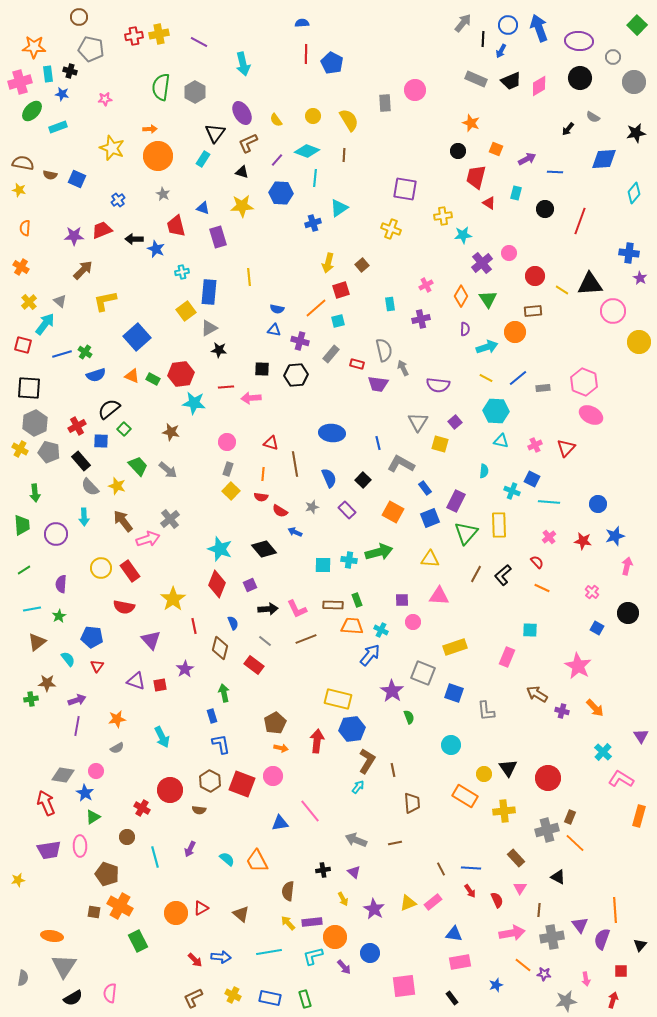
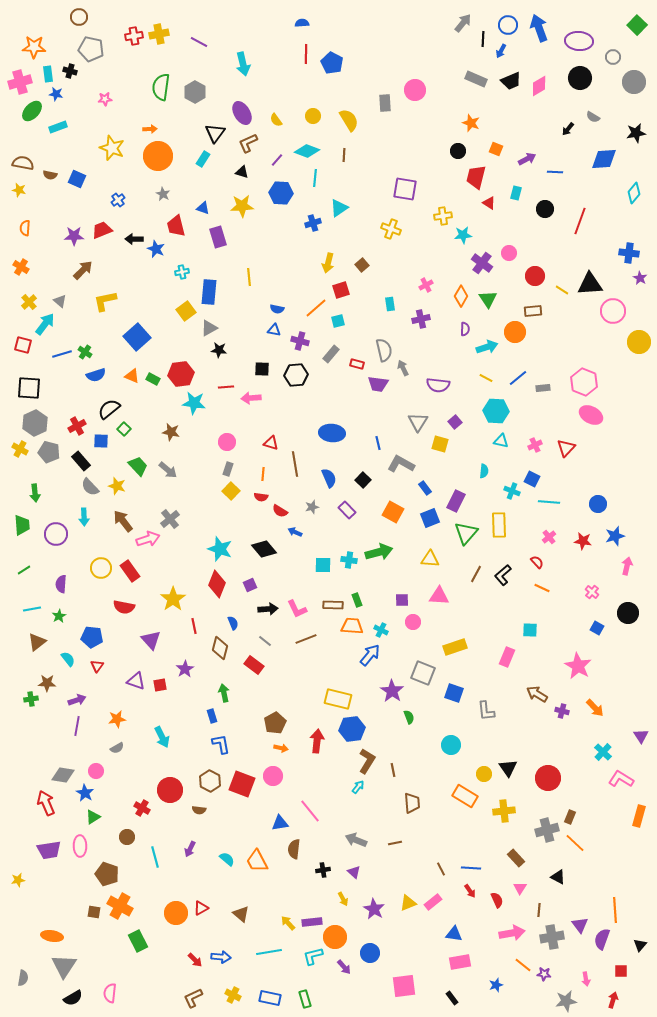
blue star at (62, 94): moved 6 px left
purple cross at (482, 263): rotated 15 degrees counterclockwise
brown semicircle at (288, 891): moved 6 px right, 42 px up
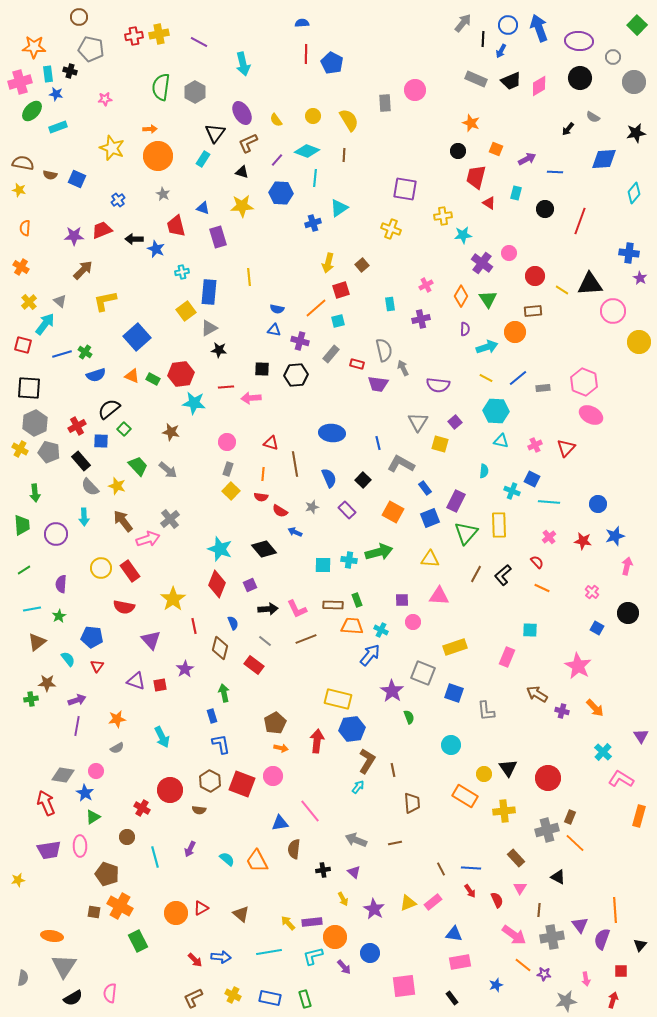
pink arrow at (512, 933): moved 2 px right, 2 px down; rotated 45 degrees clockwise
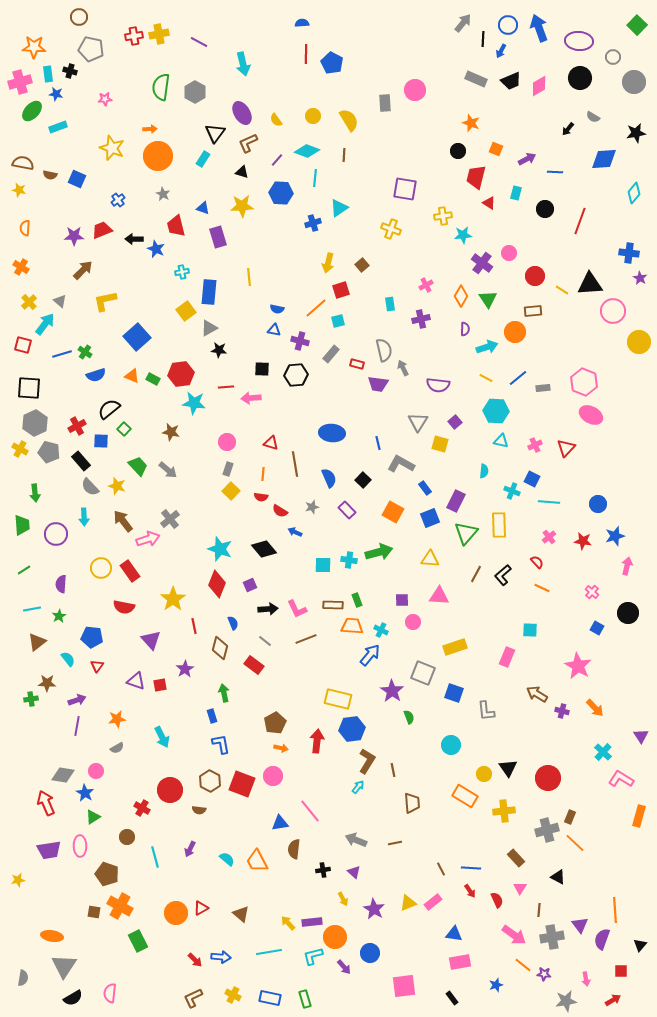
red arrow at (613, 1000): rotated 42 degrees clockwise
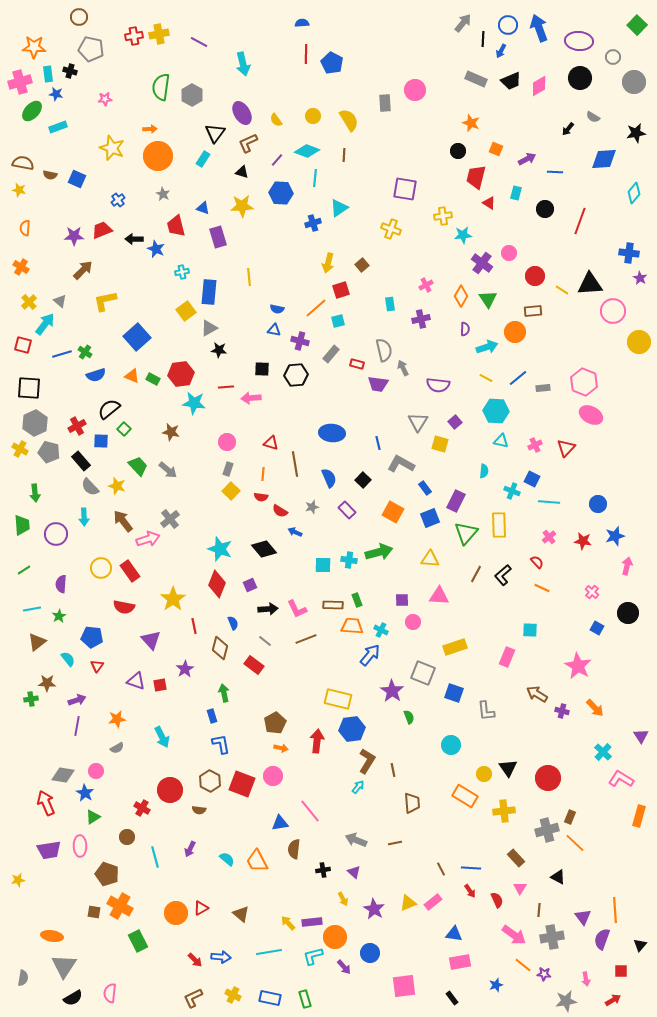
gray hexagon at (195, 92): moved 3 px left, 3 px down
purple triangle at (580, 925): moved 3 px right, 8 px up
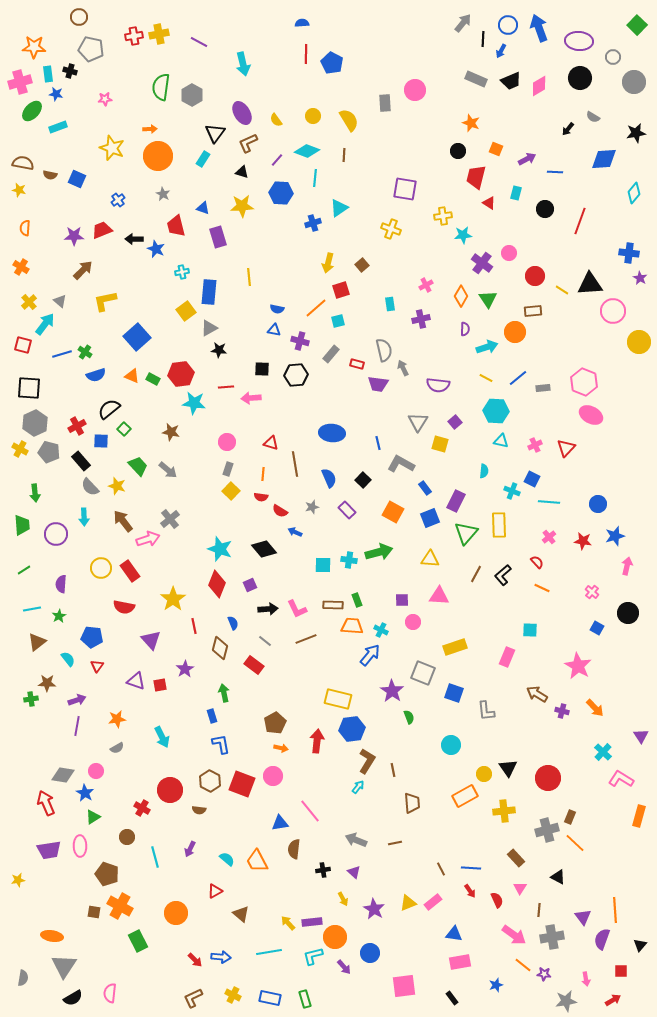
orange rectangle at (465, 796): rotated 60 degrees counterclockwise
red triangle at (201, 908): moved 14 px right, 17 px up
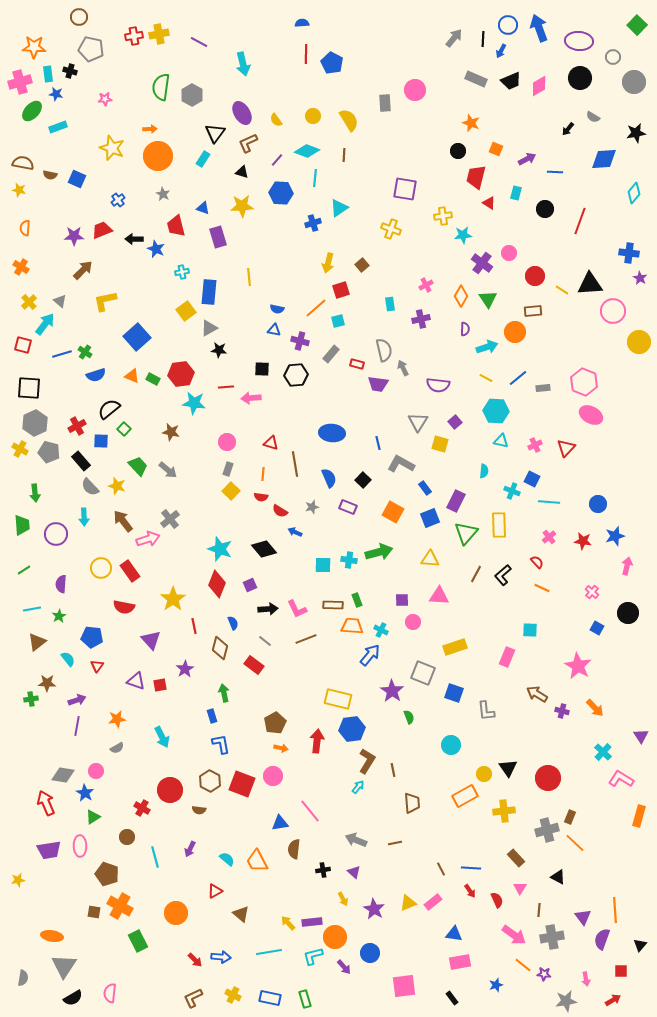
gray arrow at (463, 23): moved 9 px left, 15 px down
purple rectangle at (347, 510): moved 1 px right, 3 px up; rotated 24 degrees counterclockwise
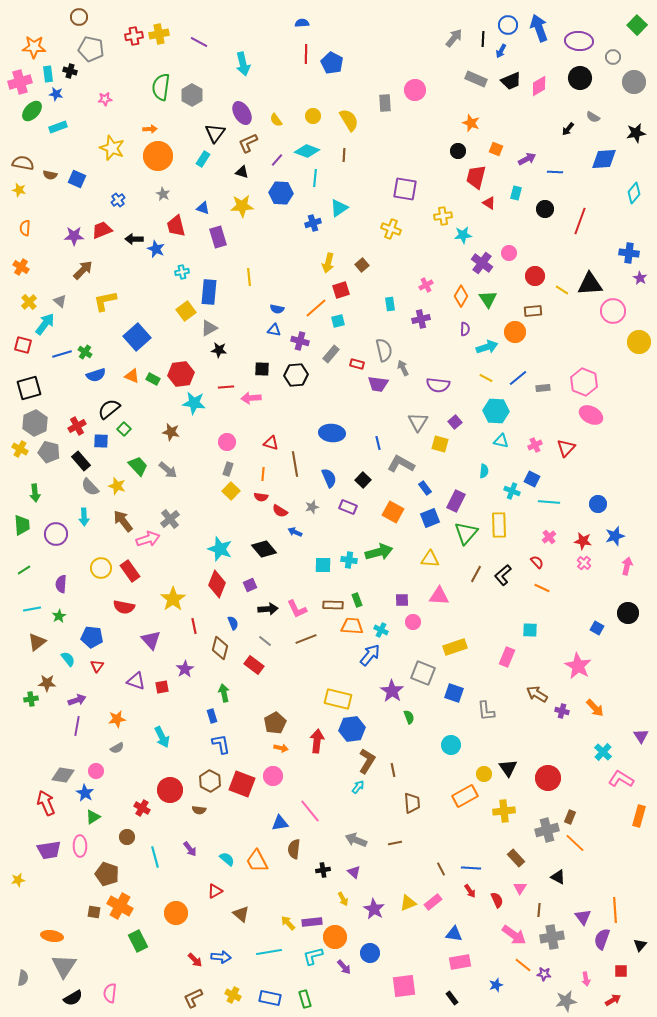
black square at (29, 388): rotated 20 degrees counterclockwise
pink cross at (592, 592): moved 8 px left, 29 px up
red square at (160, 685): moved 2 px right, 2 px down
purple arrow at (190, 849): rotated 63 degrees counterclockwise
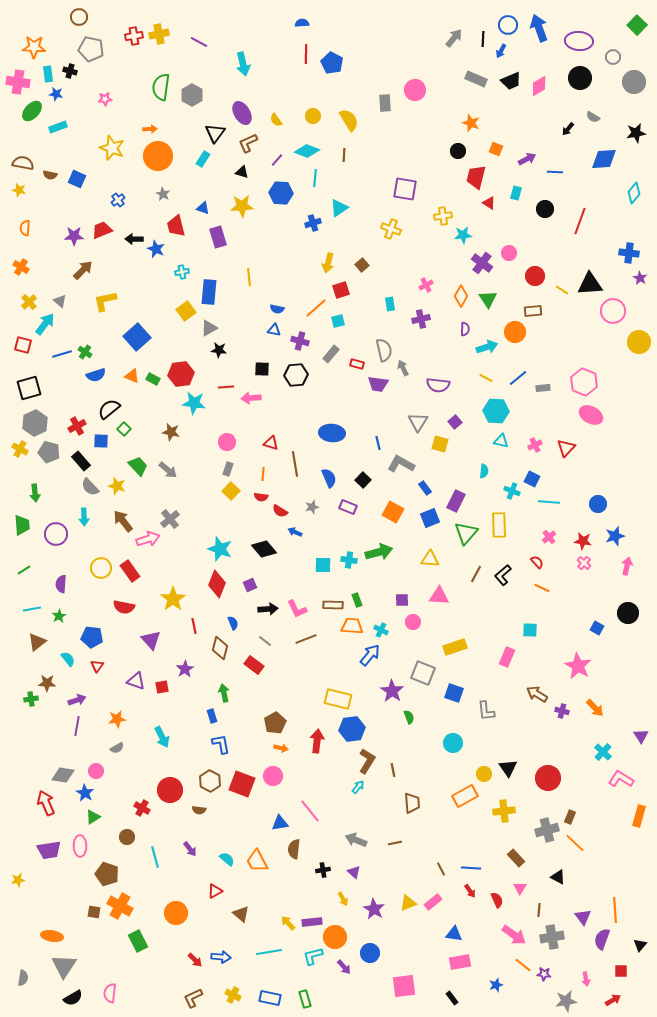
pink cross at (20, 82): moved 2 px left; rotated 25 degrees clockwise
cyan circle at (451, 745): moved 2 px right, 2 px up
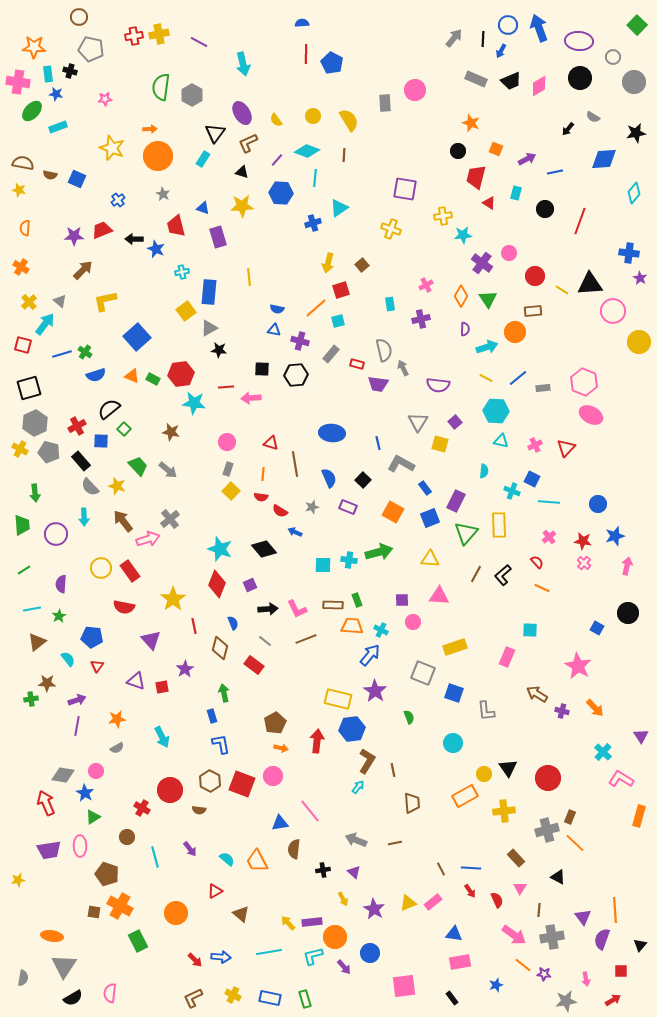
blue line at (555, 172): rotated 14 degrees counterclockwise
purple star at (392, 691): moved 17 px left
